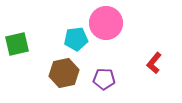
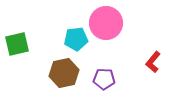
red L-shape: moved 1 px left, 1 px up
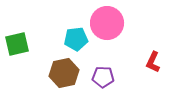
pink circle: moved 1 px right
red L-shape: rotated 15 degrees counterclockwise
purple pentagon: moved 1 px left, 2 px up
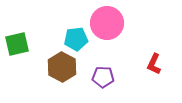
red L-shape: moved 1 px right, 2 px down
brown hexagon: moved 2 px left, 6 px up; rotated 20 degrees counterclockwise
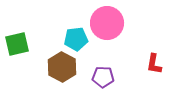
red L-shape: rotated 15 degrees counterclockwise
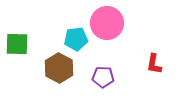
green square: rotated 15 degrees clockwise
brown hexagon: moved 3 px left, 1 px down
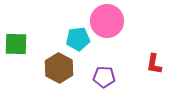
pink circle: moved 2 px up
cyan pentagon: moved 2 px right
green square: moved 1 px left
purple pentagon: moved 1 px right
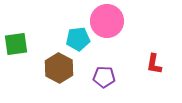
green square: rotated 10 degrees counterclockwise
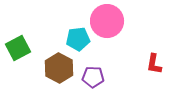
green square: moved 2 px right, 4 px down; rotated 20 degrees counterclockwise
purple pentagon: moved 11 px left
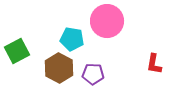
cyan pentagon: moved 6 px left; rotated 15 degrees clockwise
green square: moved 1 px left, 3 px down
purple pentagon: moved 3 px up
